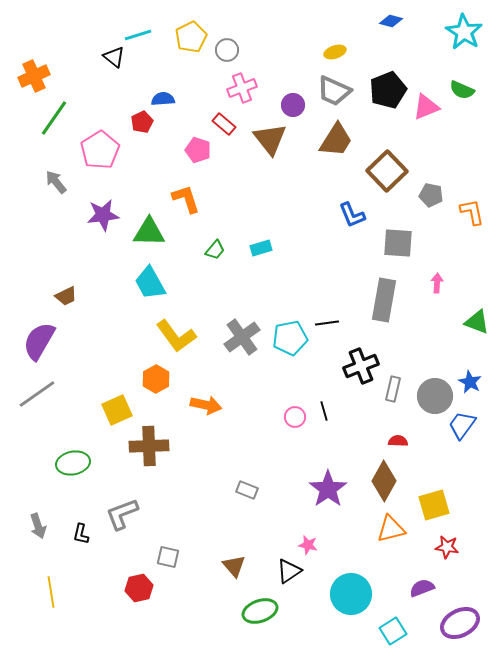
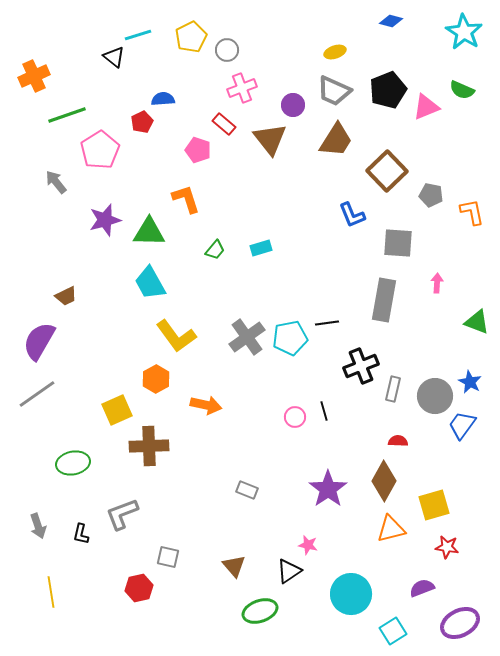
green line at (54, 118): moved 13 px right, 3 px up; rotated 36 degrees clockwise
purple star at (103, 215): moved 2 px right, 5 px down; rotated 8 degrees counterclockwise
gray cross at (242, 337): moved 5 px right
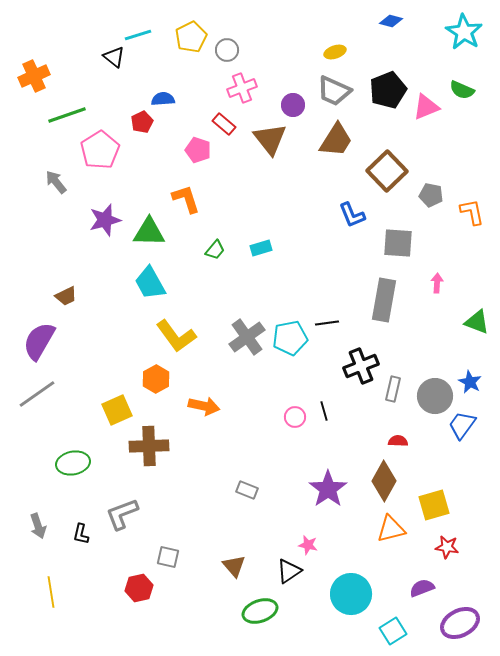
orange arrow at (206, 405): moved 2 px left, 1 px down
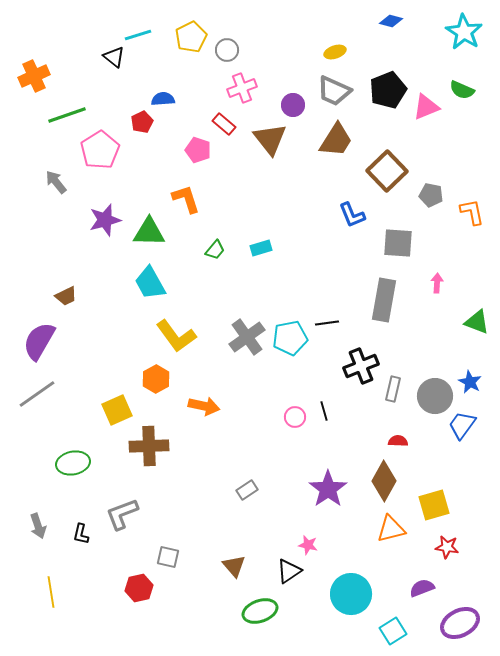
gray rectangle at (247, 490): rotated 55 degrees counterclockwise
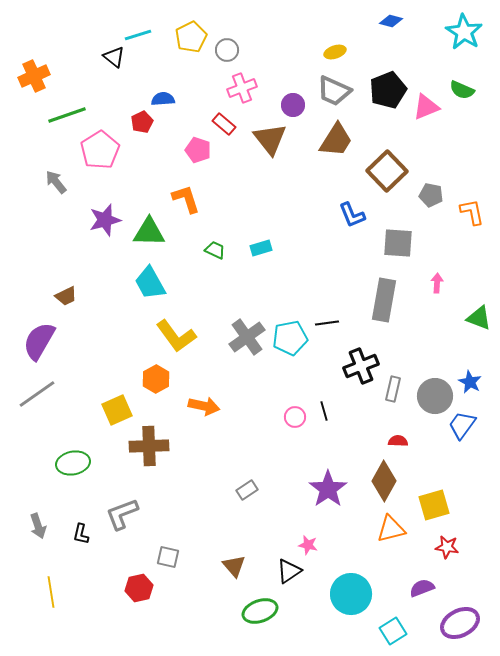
green trapezoid at (215, 250): rotated 105 degrees counterclockwise
green triangle at (477, 322): moved 2 px right, 4 px up
